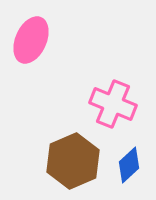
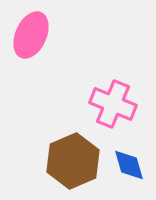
pink ellipse: moved 5 px up
blue diamond: rotated 63 degrees counterclockwise
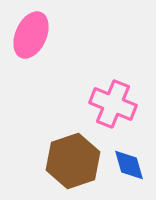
brown hexagon: rotated 4 degrees clockwise
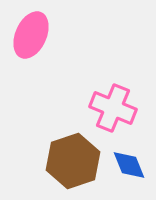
pink cross: moved 4 px down
blue diamond: rotated 6 degrees counterclockwise
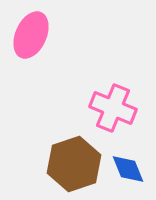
brown hexagon: moved 1 px right, 3 px down
blue diamond: moved 1 px left, 4 px down
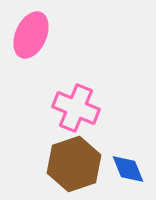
pink cross: moved 37 px left
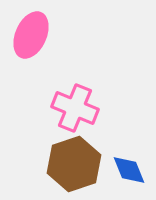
pink cross: moved 1 px left
blue diamond: moved 1 px right, 1 px down
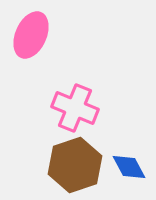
brown hexagon: moved 1 px right, 1 px down
blue diamond: moved 3 px up; rotated 6 degrees counterclockwise
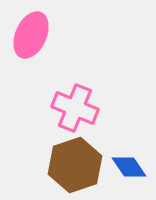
blue diamond: rotated 6 degrees counterclockwise
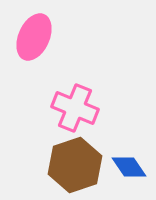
pink ellipse: moved 3 px right, 2 px down
